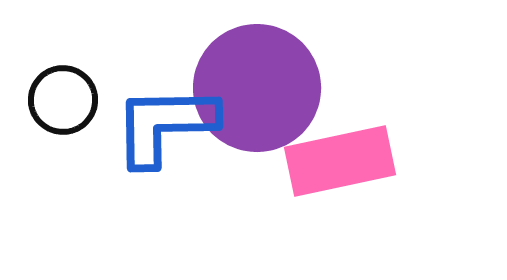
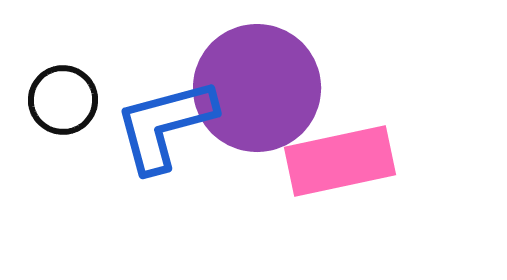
blue L-shape: rotated 14 degrees counterclockwise
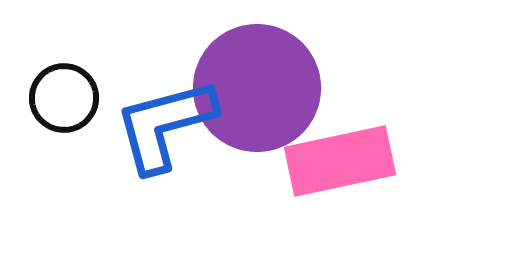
black circle: moved 1 px right, 2 px up
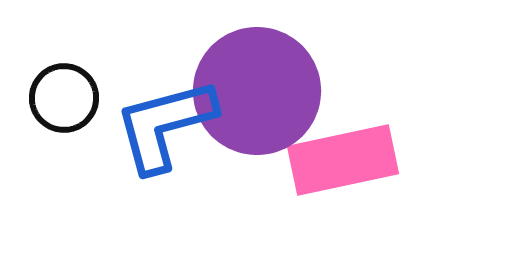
purple circle: moved 3 px down
pink rectangle: moved 3 px right, 1 px up
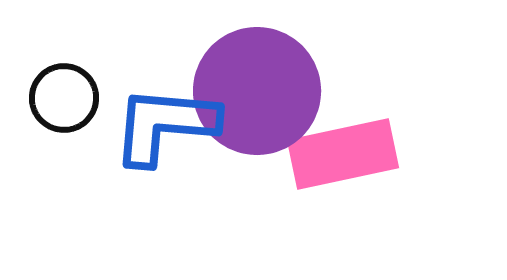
blue L-shape: rotated 20 degrees clockwise
pink rectangle: moved 6 px up
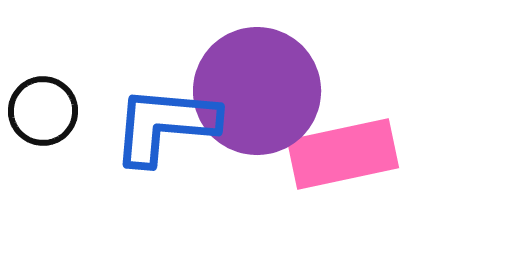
black circle: moved 21 px left, 13 px down
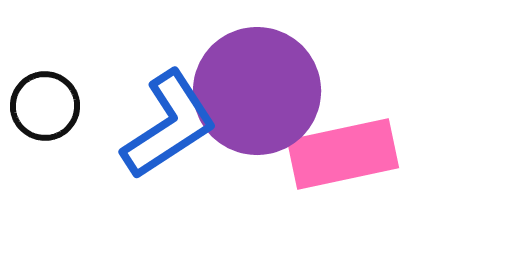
black circle: moved 2 px right, 5 px up
blue L-shape: moved 4 px right; rotated 142 degrees clockwise
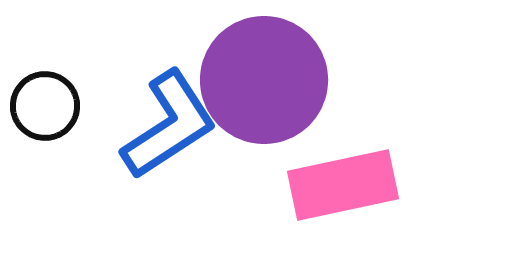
purple circle: moved 7 px right, 11 px up
pink rectangle: moved 31 px down
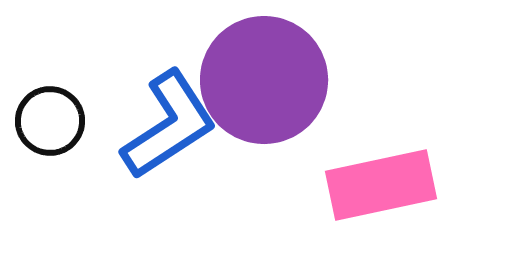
black circle: moved 5 px right, 15 px down
pink rectangle: moved 38 px right
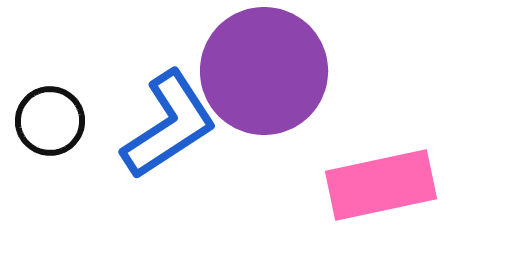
purple circle: moved 9 px up
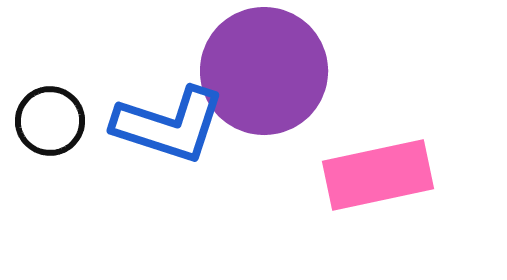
blue L-shape: rotated 51 degrees clockwise
pink rectangle: moved 3 px left, 10 px up
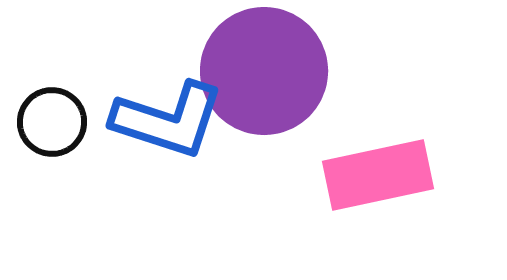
black circle: moved 2 px right, 1 px down
blue L-shape: moved 1 px left, 5 px up
